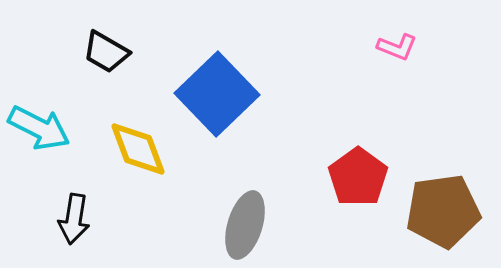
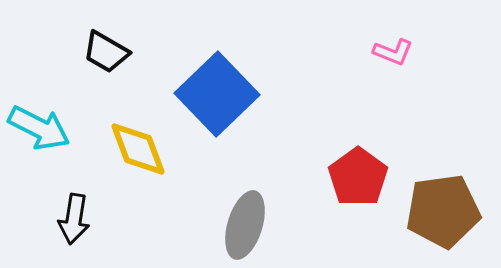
pink L-shape: moved 4 px left, 5 px down
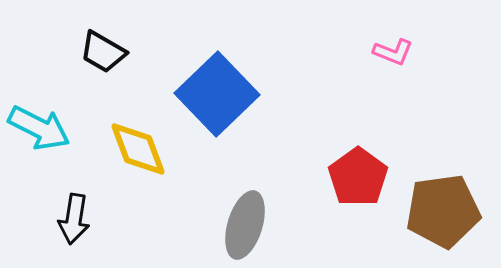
black trapezoid: moved 3 px left
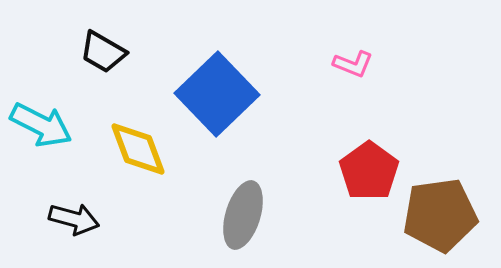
pink L-shape: moved 40 px left, 12 px down
cyan arrow: moved 2 px right, 3 px up
red pentagon: moved 11 px right, 6 px up
brown pentagon: moved 3 px left, 4 px down
black arrow: rotated 84 degrees counterclockwise
gray ellipse: moved 2 px left, 10 px up
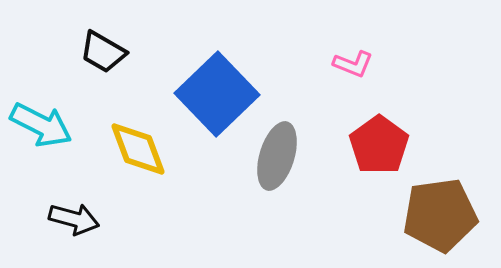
red pentagon: moved 10 px right, 26 px up
gray ellipse: moved 34 px right, 59 px up
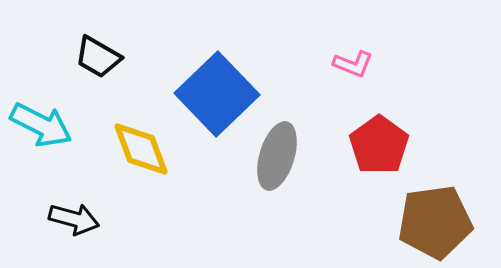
black trapezoid: moved 5 px left, 5 px down
yellow diamond: moved 3 px right
brown pentagon: moved 5 px left, 7 px down
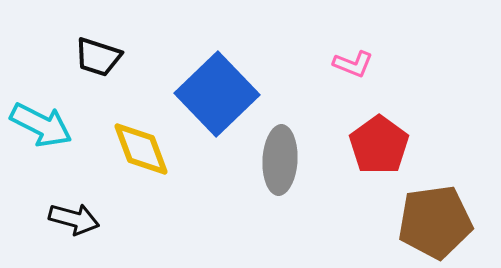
black trapezoid: rotated 12 degrees counterclockwise
gray ellipse: moved 3 px right, 4 px down; rotated 14 degrees counterclockwise
